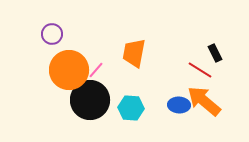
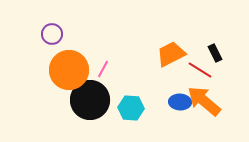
orange trapezoid: moved 37 px right, 1 px down; rotated 52 degrees clockwise
pink line: moved 7 px right, 1 px up; rotated 12 degrees counterclockwise
blue ellipse: moved 1 px right, 3 px up
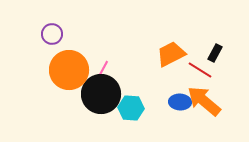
black rectangle: rotated 54 degrees clockwise
black circle: moved 11 px right, 6 px up
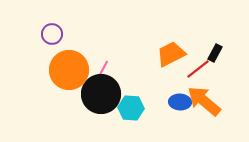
red line: moved 2 px left, 1 px up; rotated 70 degrees counterclockwise
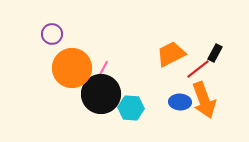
orange circle: moved 3 px right, 2 px up
orange arrow: moved 1 px up; rotated 150 degrees counterclockwise
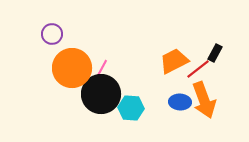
orange trapezoid: moved 3 px right, 7 px down
pink line: moved 1 px left, 1 px up
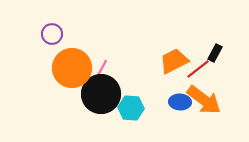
orange arrow: rotated 33 degrees counterclockwise
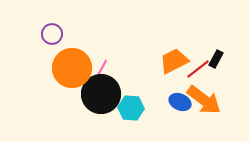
black rectangle: moved 1 px right, 6 px down
blue ellipse: rotated 20 degrees clockwise
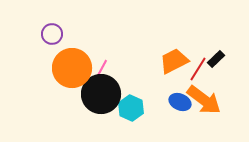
black rectangle: rotated 18 degrees clockwise
red line: rotated 20 degrees counterclockwise
cyan hexagon: rotated 20 degrees clockwise
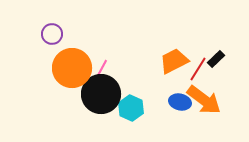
blue ellipse: rotated 10 degrees counterclockwise
